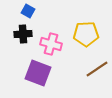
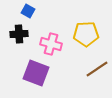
black cross: moved 4 px left
purple square: moved 2 px left
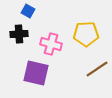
purple square: rotated 8 degrees counterclockwise
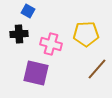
brown line: rotated 15 degrees counterclockwise
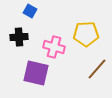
blue square: moved 2 px right
black cross: moved 3 px down
pink cross: moved 3 px right, 3 px down
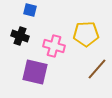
blue square: moved 1 px up; rotated 16 degrees counterclockwise
black cross: moved 1 px right, 1 px up; rotated 24 degrees clockwise
pink cross: moved 1 px up
purple square: moved 1 px left, 1 px up
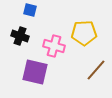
yellow pentagon: moved 2 px left, 1 px up
brown line: moved 1 px left, 1 px down
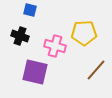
pink cross: moved 1 px right
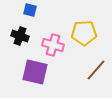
pink cross: moved 2 px left, 1 px up
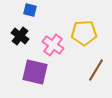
black cross: rotated 18 degrees clockwise
pink cross: rotated 20 degrees clockwise
brown line: rotated 10 degrees counterclockwise
